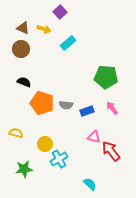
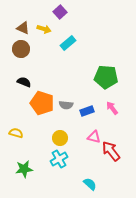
yellow circle: moved 15 px right, 6 px up
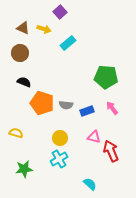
brown circle: moved 1 px left, 4 px down
red arrow: rotated 15 degrees clockwise
